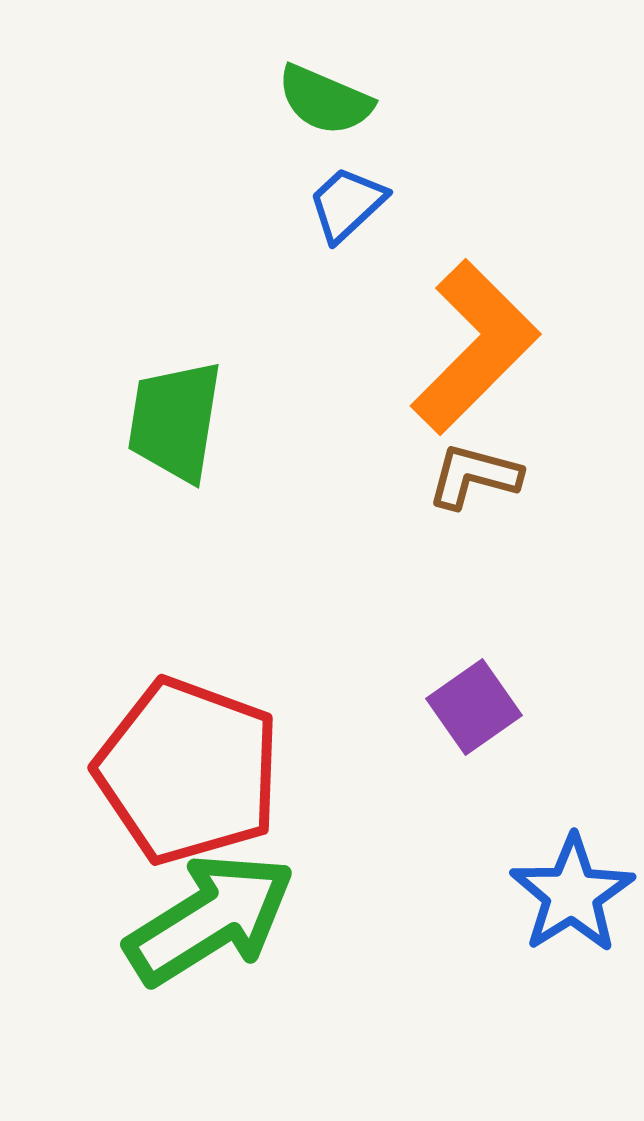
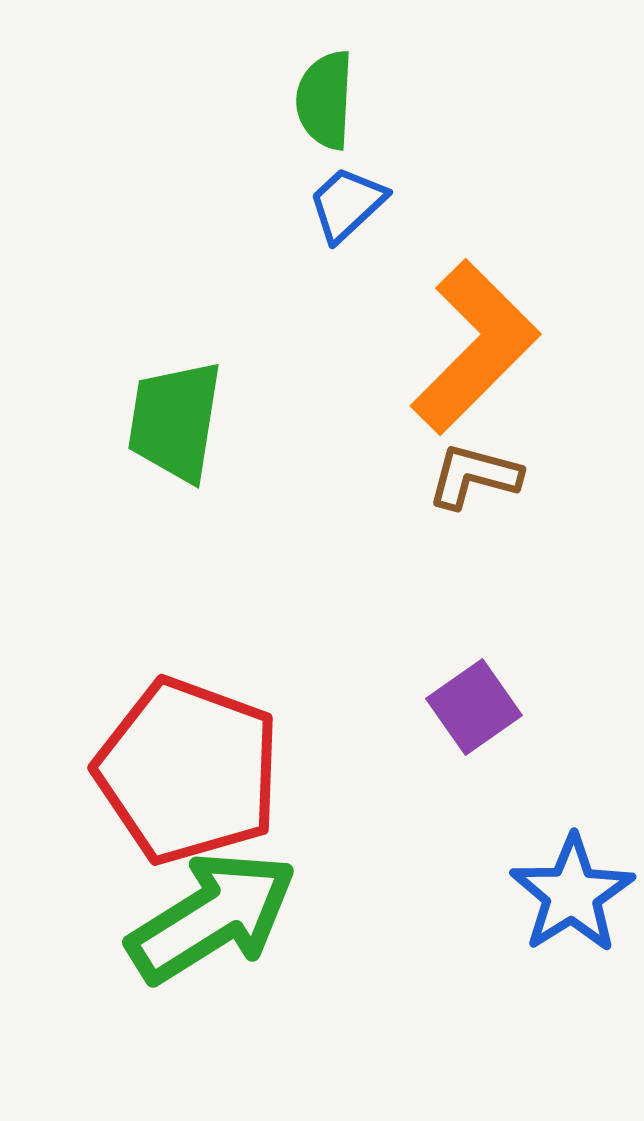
green semicircle: rotated 70 degrees clockwise
green arrow: moved 2 px right, 2 px up
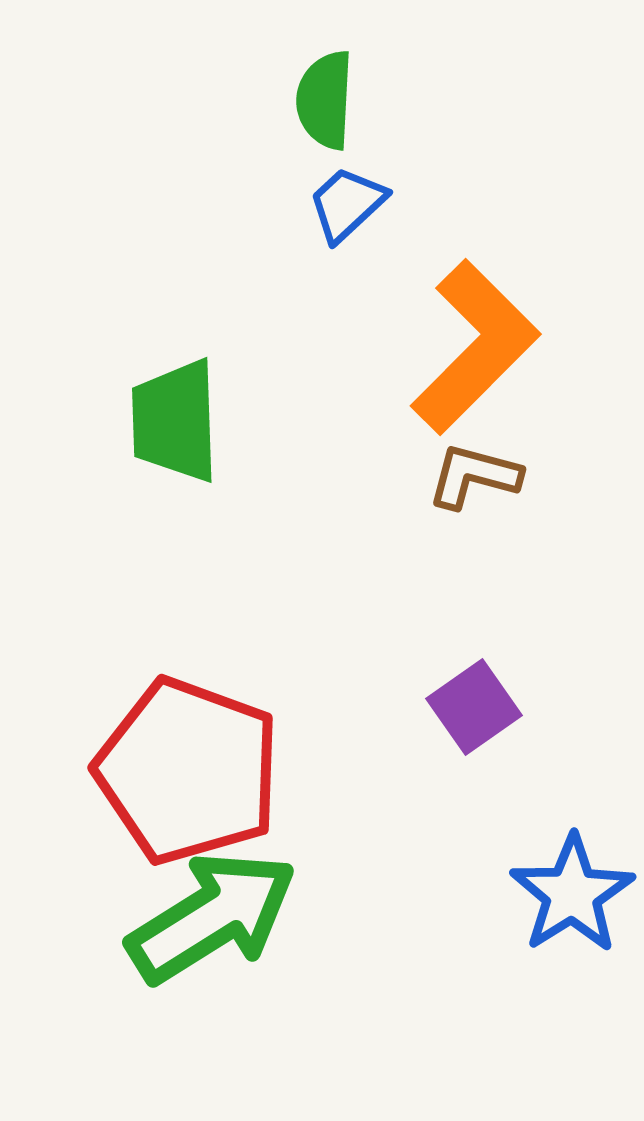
green trapezoid: rotated 11 degrees counterclockwise
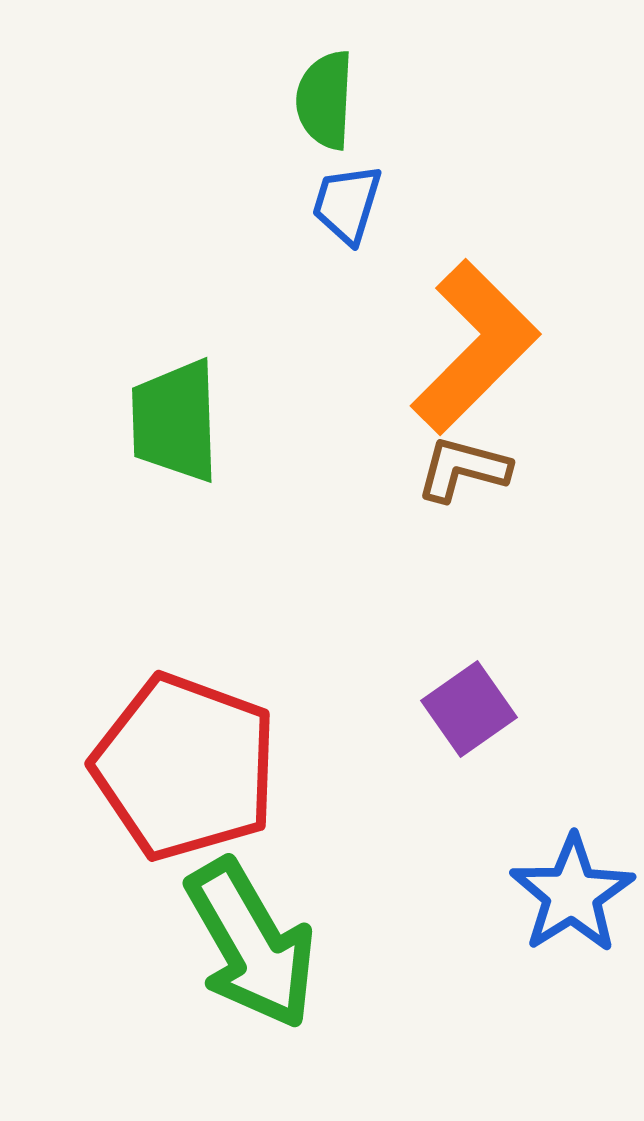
blue trapezoid: rotated 30 degrees counterclockwise
brown L-shape: moved 11 px left, 7 px up
purple square: moved 5 px left, 2 px down
red pentagon: moved 3 px left, 4 px up
green arrow: moved 39 px right, 27 px down; rotated 92 degrees clockwise
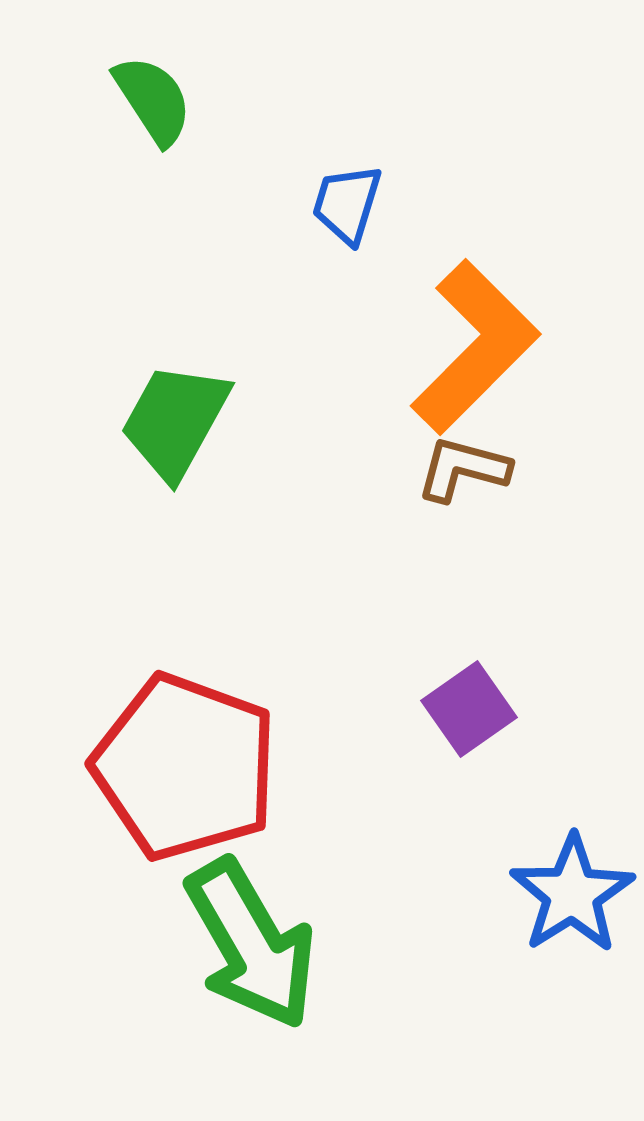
green semicircle: moved 172 px left; rotated 144 degrees clockwise
green trapezoid: rotated 31 degrees clockwise
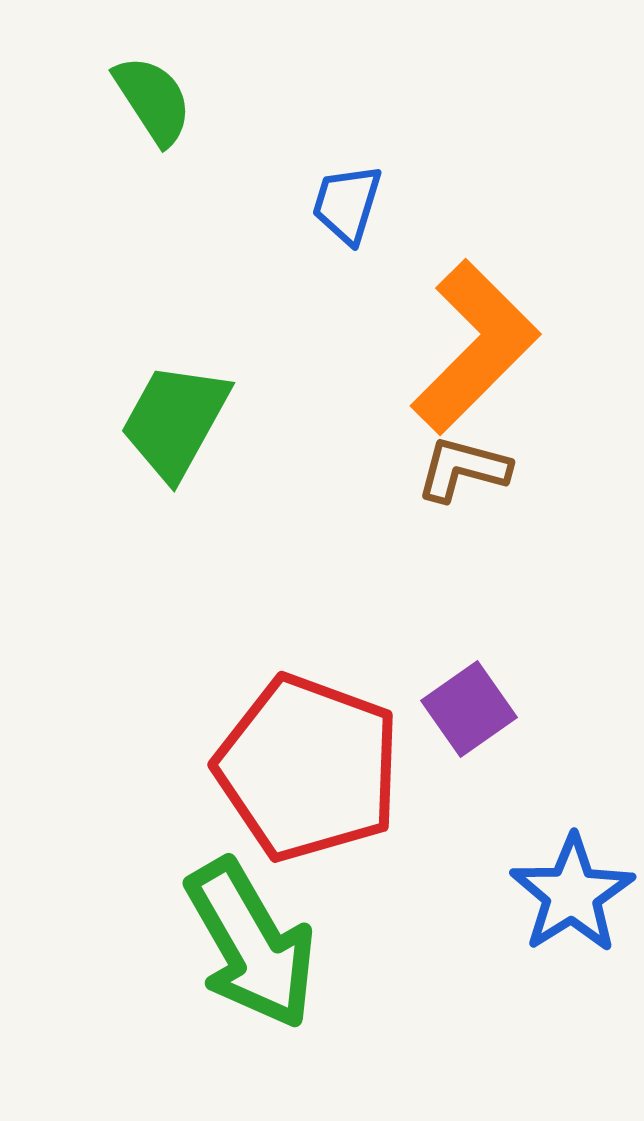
red pentagon: moved 123 px right, 1 px down
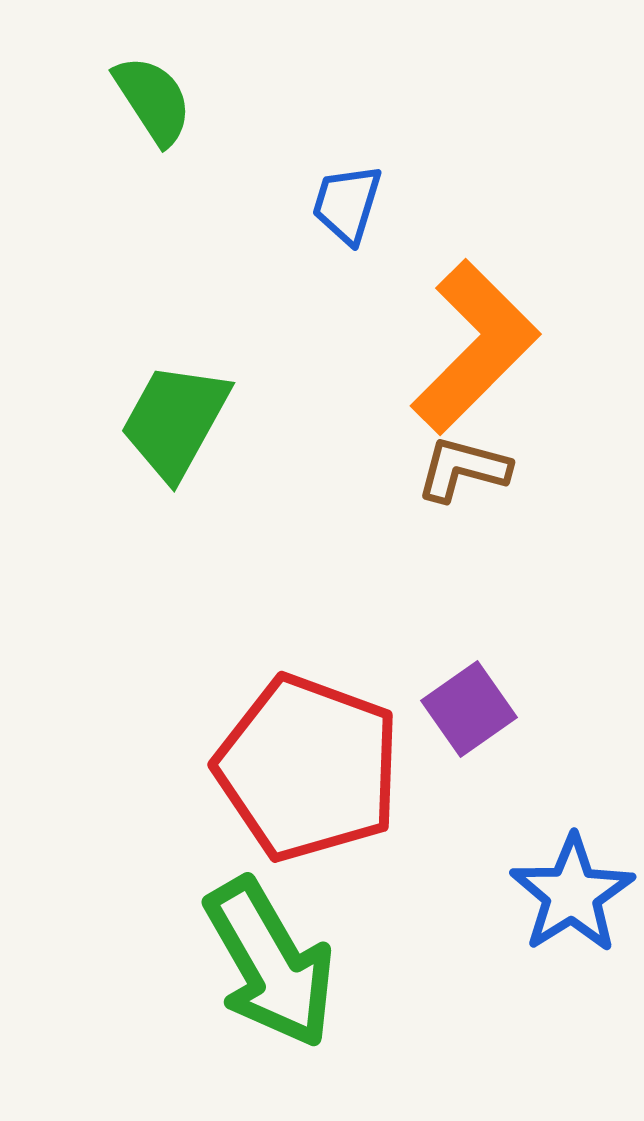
green arrow: moved 19 px right, 19 px down
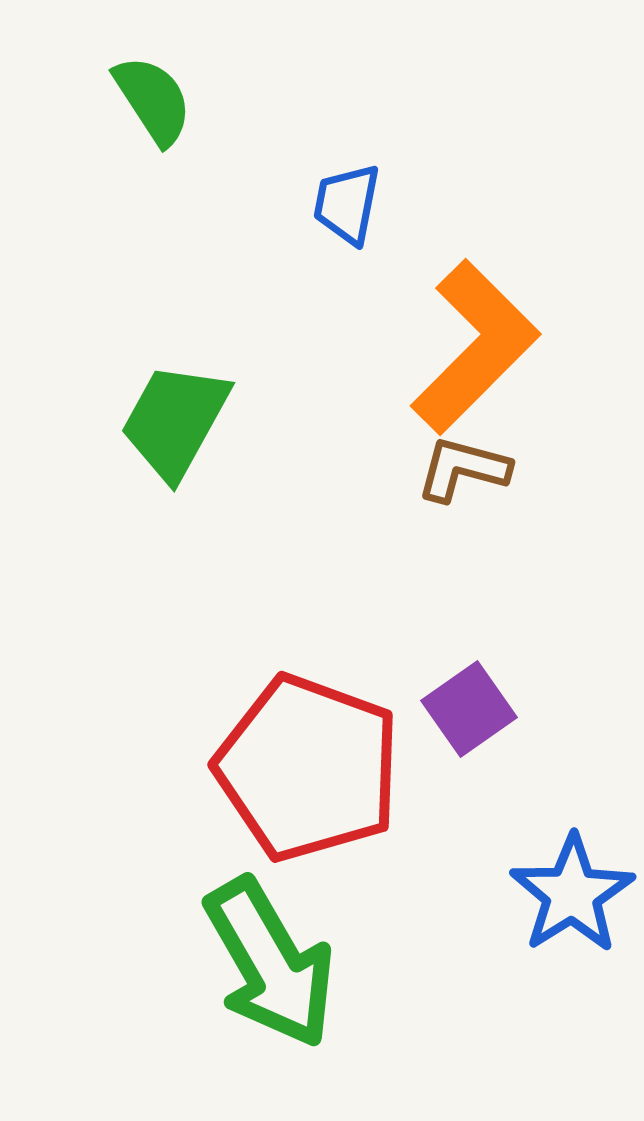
blue trapezoid: rotated 6 degrees counterclockwise
